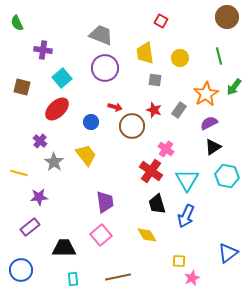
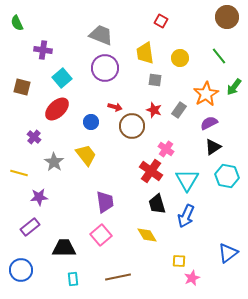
green line at (219, 56): rotated 24 degrees counterclockwise
purple cross at (40, 141): moved 6 px left, 4 px up
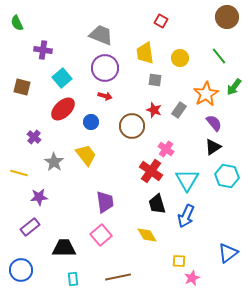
red arrow at (115, 107): moved 10 px left, 11 px up
red ellipse at (57, 109): moved 6 px right
purple semicircle at (209, 123): moved 5 px right; rotated 78 degrees clockwise
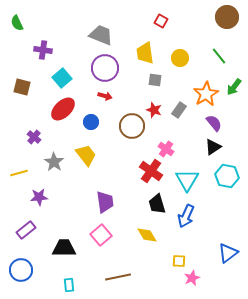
yellow line at (19, 173): rotated 30 degrees counterclockwise
purple rectangle at (30, 227): moved 4 px left, 3 px down
cyan rectangle at (73, 279): moved 4 px left, 6 px down
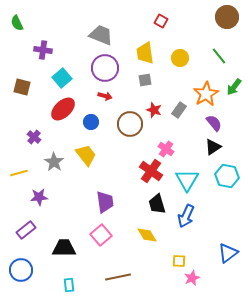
gray square at (155, 80): moved 10 px left; rotated 16 degrees counterclockwise
brown circle at (132, 126): moved 2 px left, 2 px up
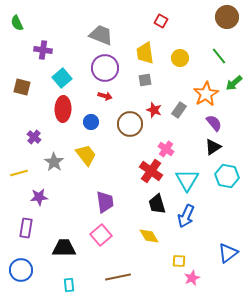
green arrow at (234, 87): moved 4 px up; rotated 12 degrees clockwise
red ellipse at (63, 109): rotated 45 degrees counterclockwise
purple rectangle at (26, 230): moved 2 px up; rotated 42 degrees counterclockwise
yellow diamond at (147, 235): moved 2 px right, 1 px down
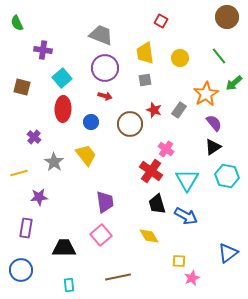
blue arrow at (186, 216): rotated 85 degrees counterclockwise
